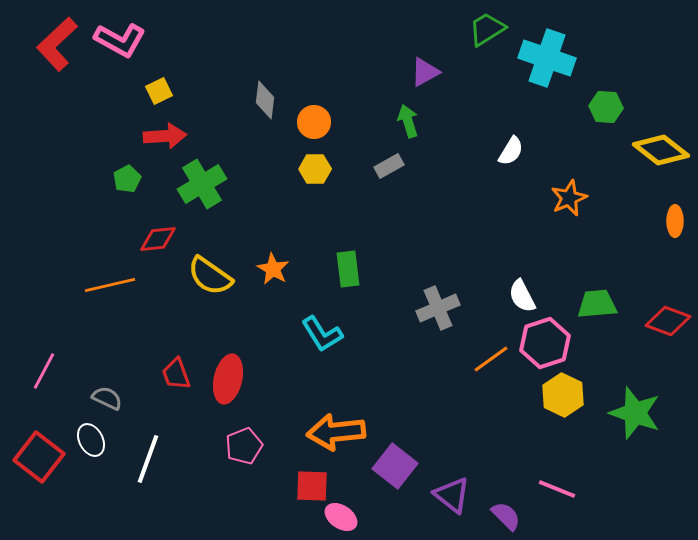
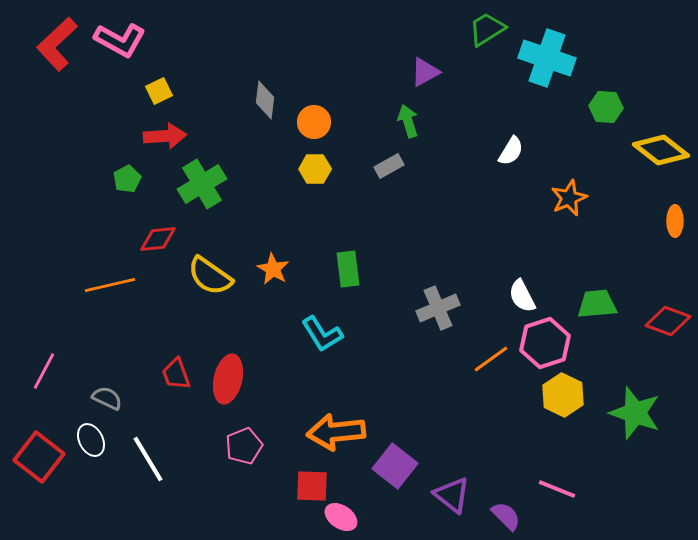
white line at (148, 459): rotated 51 degrees counterclockwise
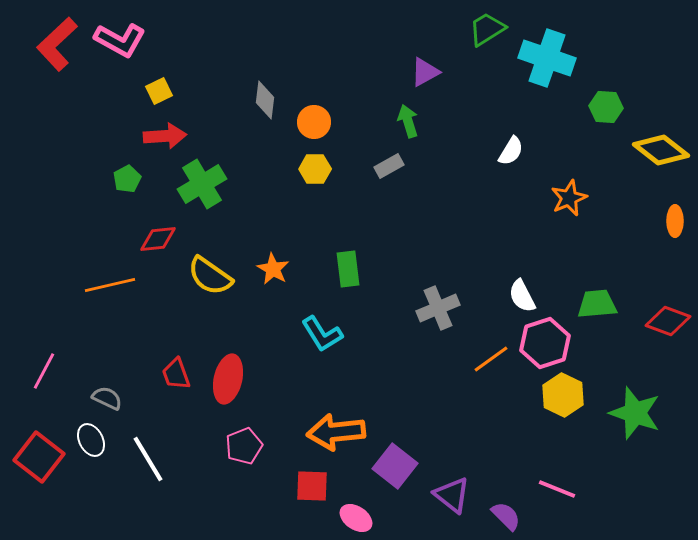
pink ellipse at (341, 517): moved 15 px right, 1 px down
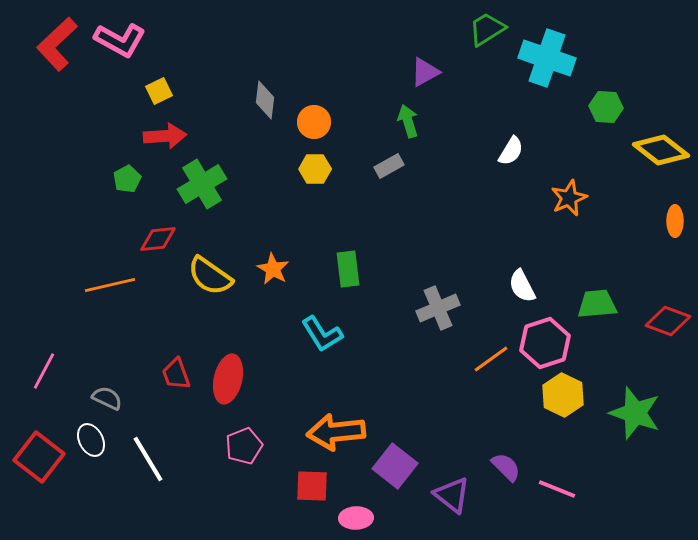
white semicircle at (522, 296): moved 10 px up
purple semicircle at (506, 516): moved 49 px up
pink ellipse at (356, 518): rotated 36 degrees counterclockwise
